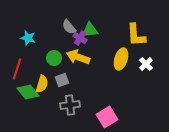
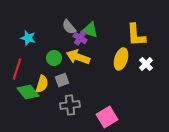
green triangle: rotated 24 degrees clockwise
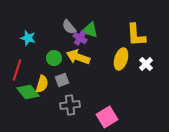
red line: moved 1 px down
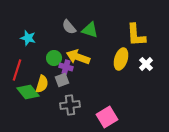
purple cross: moved 14 px left, 29 px down; rotated 16 degrees counterclockwise
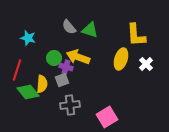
yellow semicircle: rotated 12 degrees counterclockwise
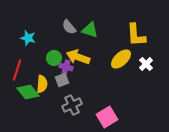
yellow ellipse: rotated 30 degrees clockwise
gray cross: moved 2 px right; rotated 18 degrees counterclockwise
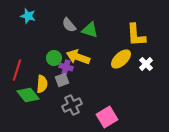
gray semicircle: moved 2 px up
cyan star: moved 22 px up
green diamond: moved 3 px down
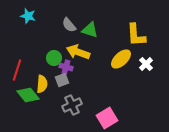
yellow arrow: moved 5 px up
pink square: moved 1 px down
